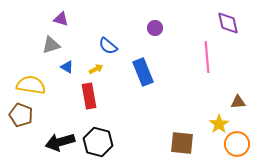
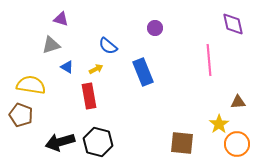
purple diamond: moved 5 px right, 1 px down
pink line: moved 2 px right, 3 px down
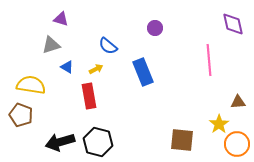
brown square: moved 3 px up
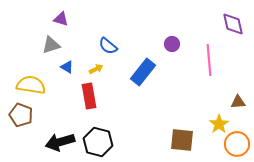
purple circle: moved 17 px right, 16 px down
blue rectangle: rotated 60 degrees clockwise
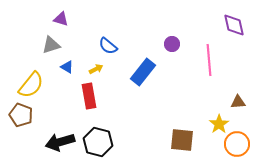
purple diamond: moved 1 px right, 1 px down
yellow semicircle: rotated 120 degrees clockwise
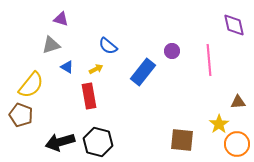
purple circle: moved 7 px down
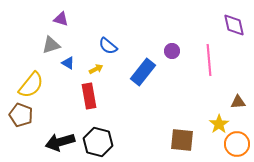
blue triangle: moved 1 px right, 4 px up
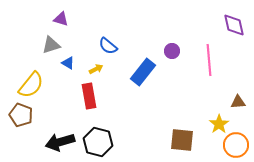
orange circle: moved 1 px left, 1 px down
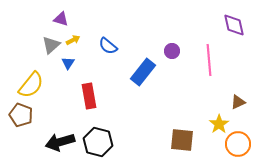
gray triangle: rotated 24 degrees counterclockwise
blue triangle: rotated 32 degrees clockwise
yellow arrow: moved 23 px left, 29 px up
brown triangle: rotated 21 degrees counterclockwise
orange circle: moved 2 px right, 1 px up
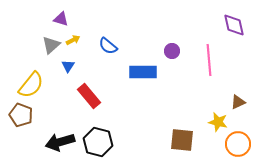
blue triangle: moved 3 px down
blue rectangle: rotated 52 degrees clockwise
red rectangle: rotated 30 degrees counterclockwise
yellow star: moved 1 px left, 2 px up; rotated 24 degrees counterclockwise
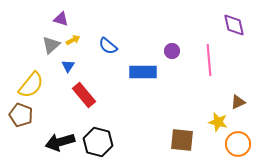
red rectangle: moved 5 px left, 1 px up
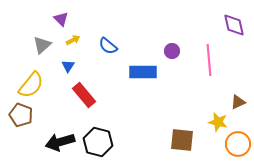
purple triangle: rotated 28 degrees clockwise
gray triangle: moved 9 px left
